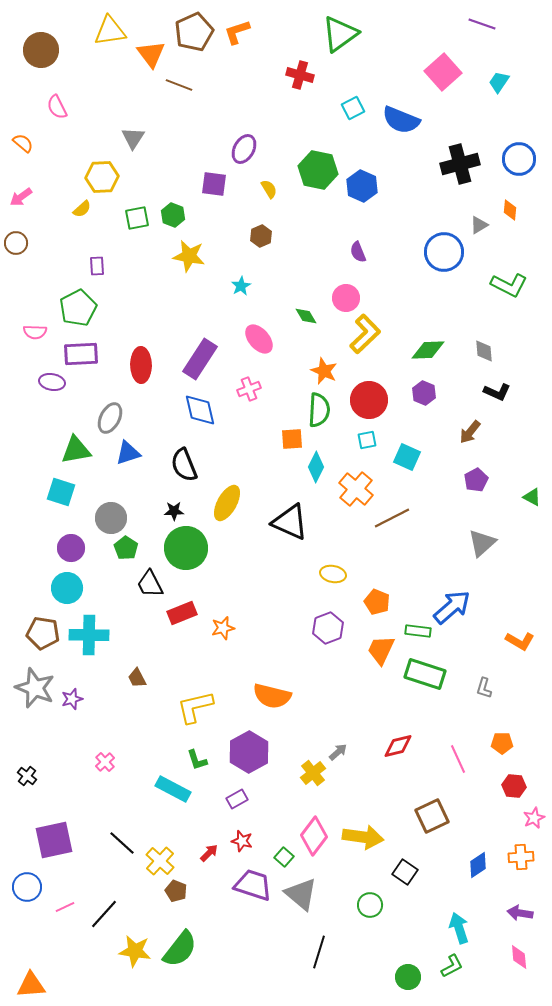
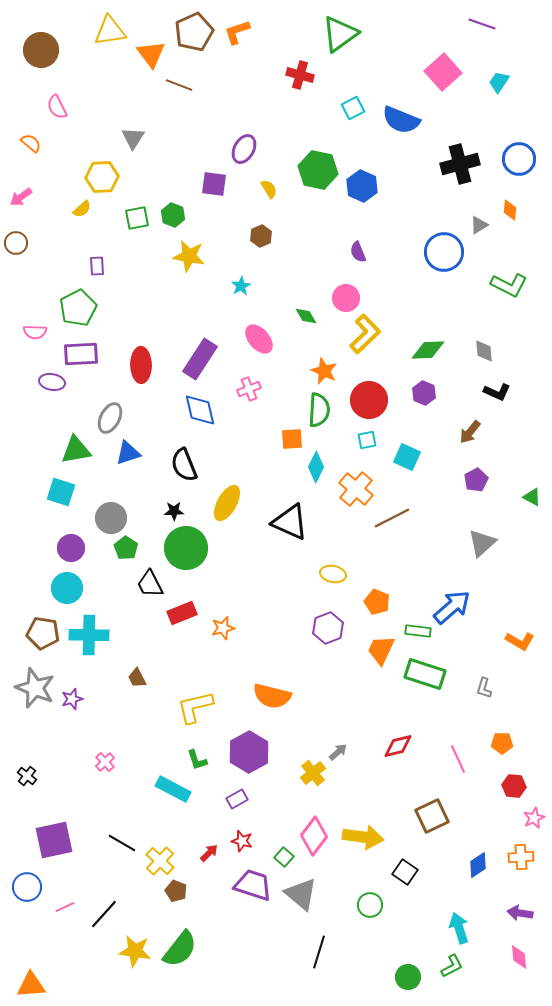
orange semicircle at (23, 143): moved 8 px right
black line at (122, 843): rotated 12 degrees counterclockwise
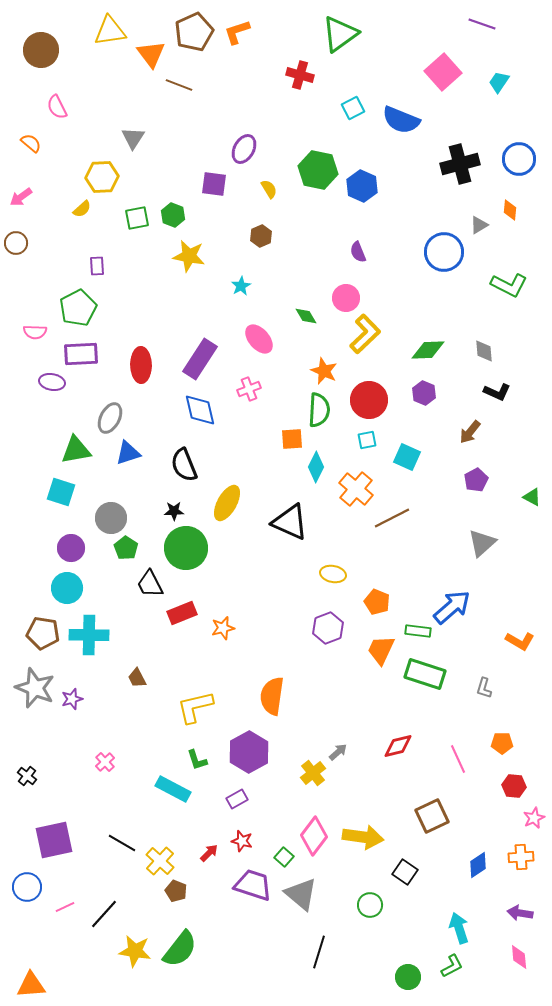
orange semicircle at (272, 696): rotated 84 degrees clockwise
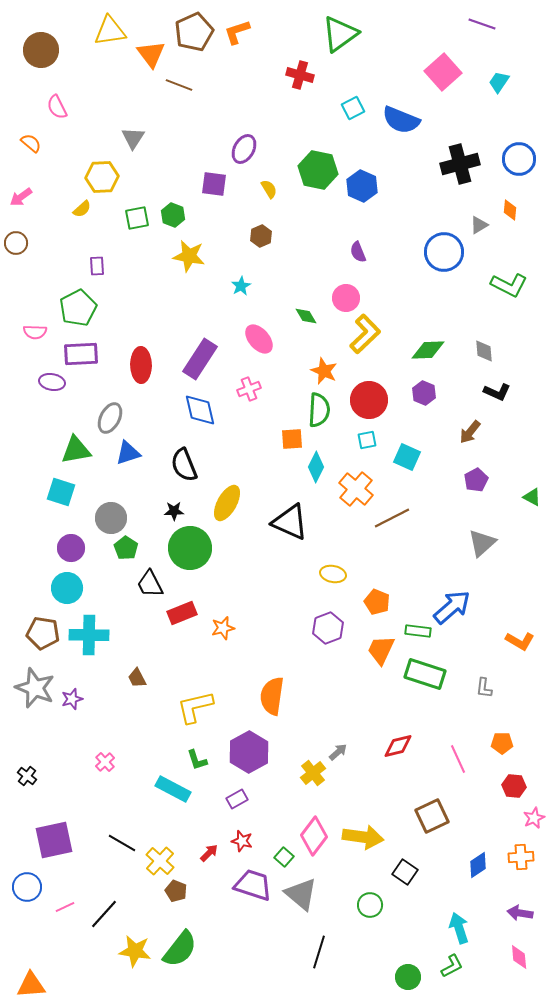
green circle at (186, 548): moved 4 px right
gray L-shape at (484, 688): rotated 10 degrees counterclockwise
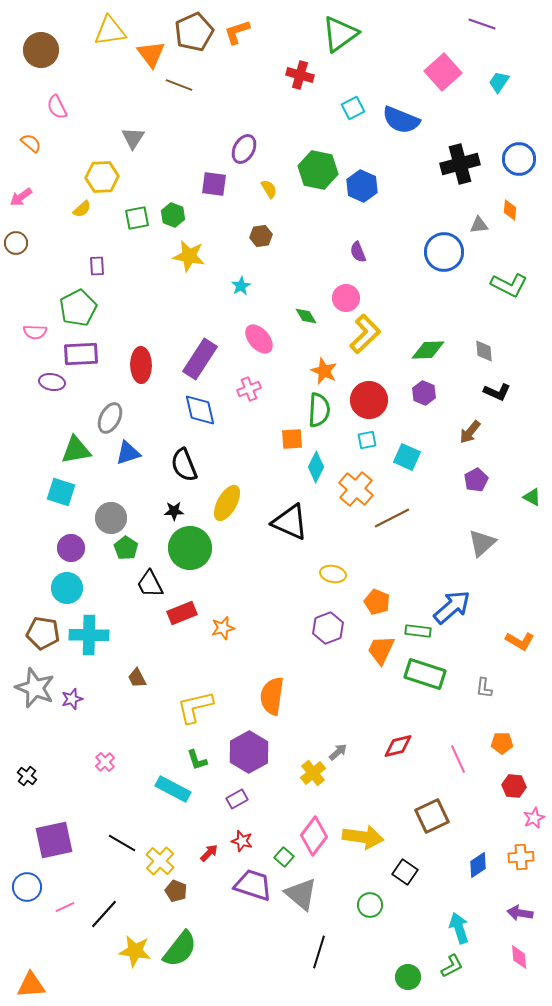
gray triangle at (479, 225): rotated 24 degrees clockwise
brown hexagon at (261, 236): rotated 15 degrees clockwise
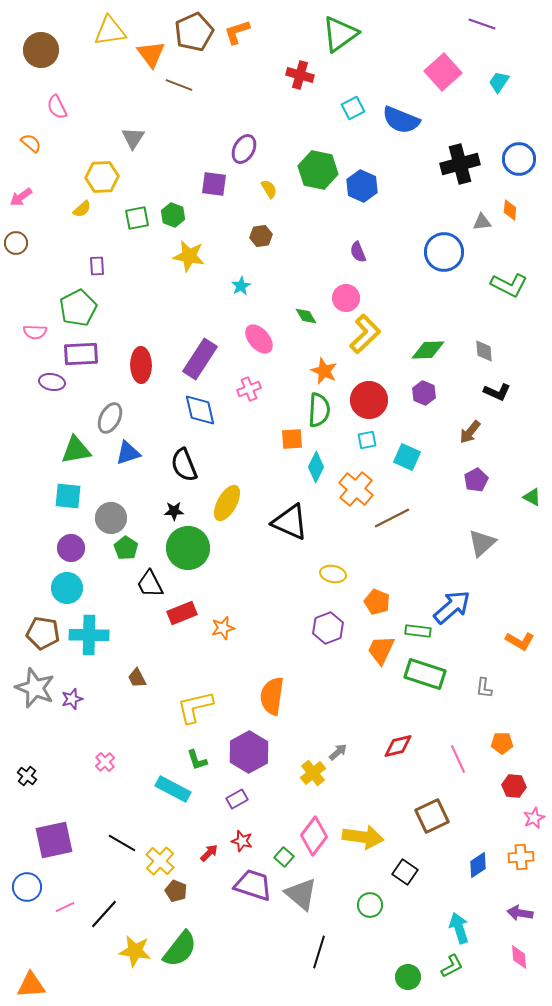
gray triangle at (479, 225): moved 3 px right, 3 px up
cyan square at (61, 492): moved 7 px right, 4 px down; rotated 12 degrees counterclockwise
green circle at (190, 548): moved 2 px left
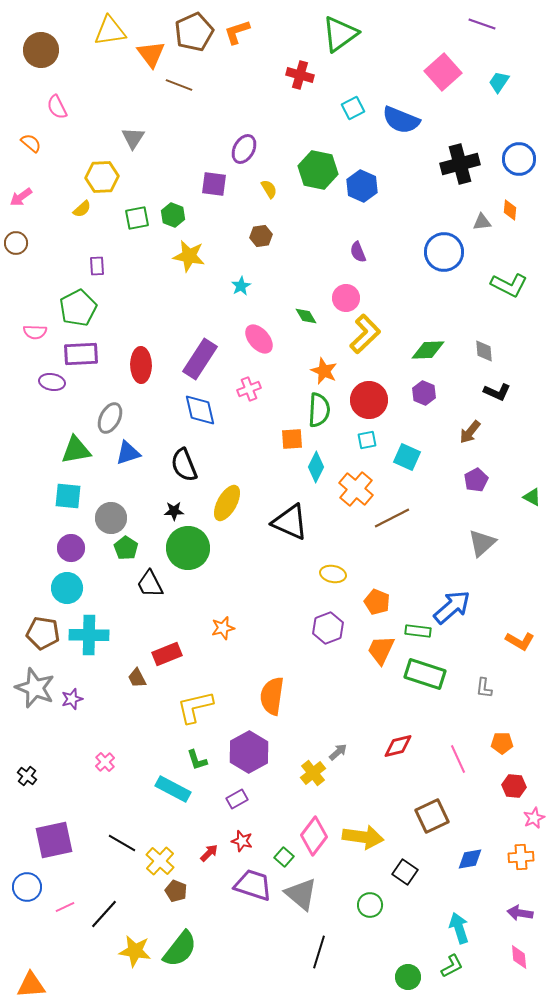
red rectangle at (182, 613): moved 15 px left, 41 px down
blue diamond at (478, 865): moved 8 px left, 6 px up; rotated 24 degrees clockwise
